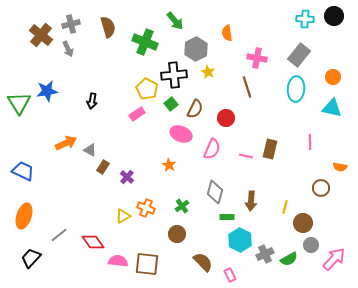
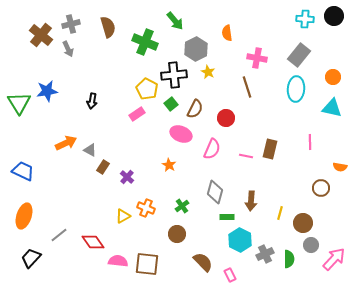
yellow line at (285, 207): moved 5 px left, 6 px down
green semicircle at (289, 259): rotated 60 degrees counterclockwise
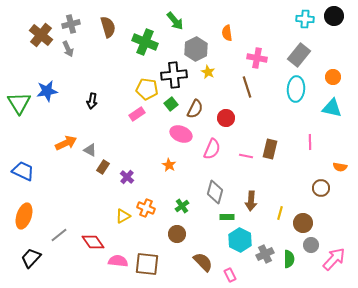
yellow pentagon at (147, 89): rotated 20 degrees counterclockwise
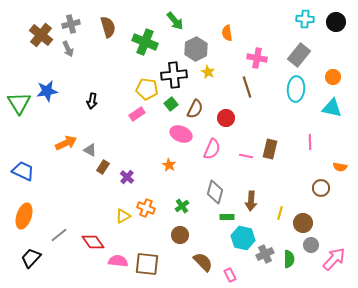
black circle at (334, 16): moved 2 px right, 6 px down
brown circle at (177, 234): moved 3 px right, 1 px down
cyan hexagon at (240, 240): moved 3 px right, 2 px up; rotated 15 degrees counterclockwise
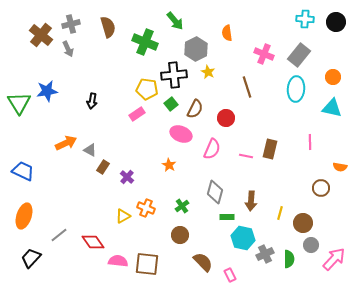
pink cross at (257, 58): moved 7 px right, 4 px up; rotated 12 degrees clockwise
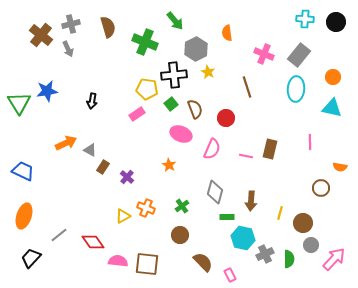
brown semicircle at (195, 109): rotated 48 degrees counterclockwise
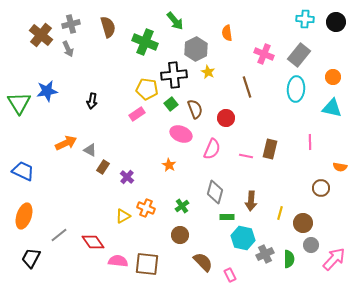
black trapezoid at (31, 258): rotated 15 degrees counterclockwise
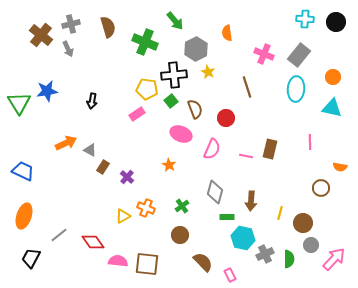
green square at (171, 104): moved 3 px up
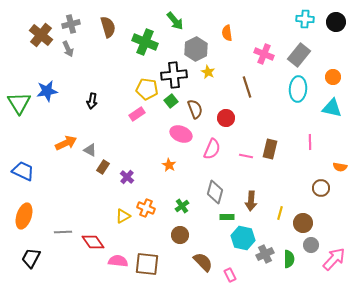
cyan ellipse at (296, 89): moved 2 px right
gray line at (59, 235): moved 4 px right, 3 px up; rotated 36 degrees clockwise
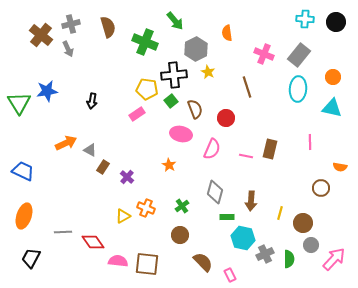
pink ellipse at (181, 134): rotated 10 degrees counterclockwise
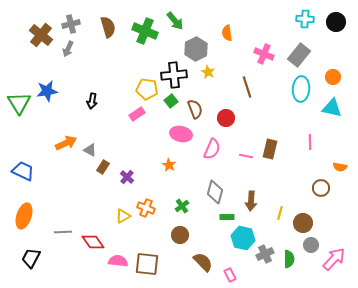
green cross at (145, 42): moved 11 px up
gray arrow at (68, 49): rotated 49 degrees clockwise
cyan ellipse at (298, 89): moved 3 px right
